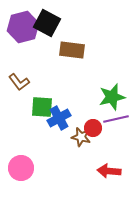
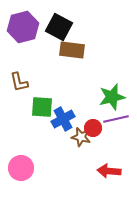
black square: moved 12 px right, 4 px down
brown L-shape: rotated 25 degrees clockwise
blue cross: moved 4 px right, 1 px down
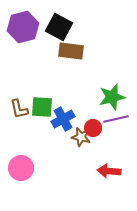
brown rectangle: moved 1 px left, 1 px down
brown L-shape: moved 27 px down
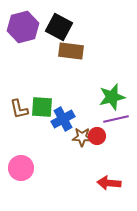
red circle: moved 4 px right, 8 px down
brown star: moved 1 px right; rotated 12 degrees counterclockwise
red arrow: moved 12 px down
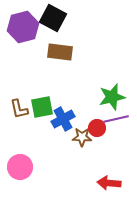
black square: moved 6 px left, 9 px up
brown rectangle: moved 11 px left, 1 px down
green square: rotated 15 degrees counterclockwise
red circle: moved 8 px up
pink circle: moved 1 px left, 1 px up
